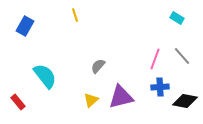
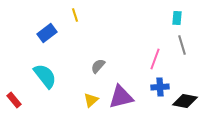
cyan rectangle: rotated 64 degrees clockwise
blue rectangle: moved 22 px right, 7 px down; rotated 24 degrees clockwise
gray line: moved 11 px up; rotated 24 degrees clockwise
red rectangle: moved 4 px left, 2 px up
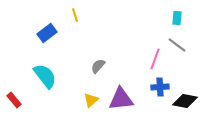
gray line: moved 5 px left; rotated 36 degrees counterclockwise
purple triangle: moved 2 px down; rotated 8 degrees clockwise
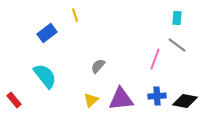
blue cross: moved 3 px left, 9 px down
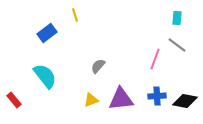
yellow triangle: rotated 21 degrees clockwise
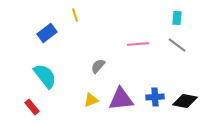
pink line: moved 17 px left, 15 px up; rotated 65 degrees clockwise
blue cross: moved 2 px left, 1 px down
red rectangle: moved 18 px right, 7 px down
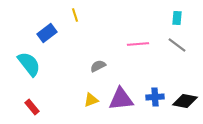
gray semicircle: rotated 21 degrees clockwise
cyan semicircle: moved 16 px left, 12 px up
